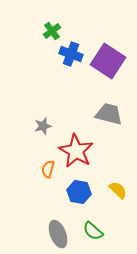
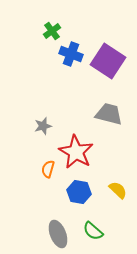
red star: moved 1 px down
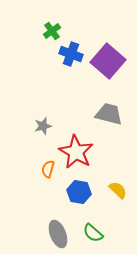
purple square: rotated 8 degrees clockwise
green semicircle: moved 2 px down
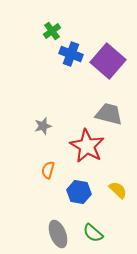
red star: moved 11 px right, 6 px up
orange semicircle: moved 1 px down
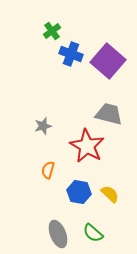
yellow semicircle: moved 8 px left, 4 px down
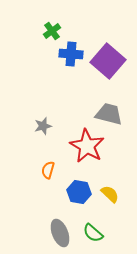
blue cross: rotated 15 degrees counterclockwise
gray ellipse: moved 2 px right, 1 px up
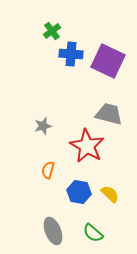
purple square: rotated 16 degrees counterclockwise
gray ellipse: moved 7 px left, 2 px up
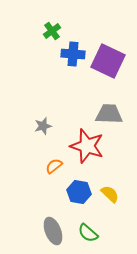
blue cross: moved 2 px right
gray trapezoid: rotated 12 degrees counterclockwise
red star: rotated 12 degrees counterclockwise
orange semicircle: moved 6 px right, 4 px up; rotated 36 degrees clockwise
green semicircle: moved 5 px left
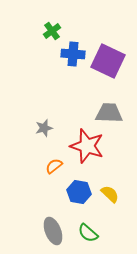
gray trapezoid: moved 1 px up
gray star: moved 1 px right, 2 px down
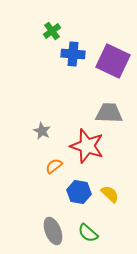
purple square: moved 5 px right
gray star: moved 2 px left, 3 px down; rotated 30 degrees counterclockwise
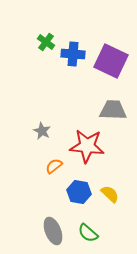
green cross: moved 6 px left, 11 px down; rotated 18 degrees counterclockwise
purple square: moved 2 px left
gray trapezoid: moved 4 px right, 3 px up
red star: rotated 12 degrees counterclockwise
